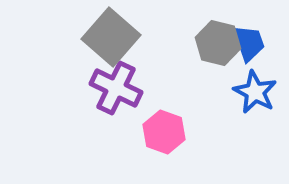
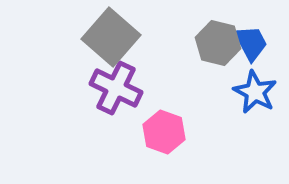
blue trapezoid: moved 2 px right; rotated 9 degrees counterclockwise
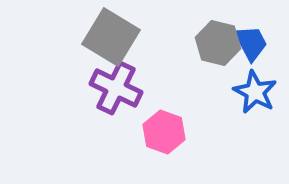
gray square: rotated 10 degrees counterclockwise
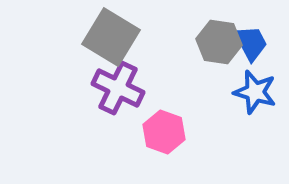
gray hexagon: moved 1 px right, 1 px up; rotated 6 degrees counterclockwise
purple cross: moved 2 px right
blue star: rotated 12 degrees counterclockwise
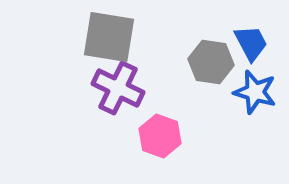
gray square: moved 2 px left; rotated 22 degrees counterclockwise
gray hexagon: moved 8 px left, 20 px down
pink hexagon: moved 4 px left, 4 px down
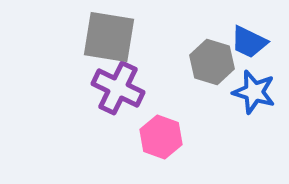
blue trapezoid: moved 2 px left, 1 px up; rotated 144 degrees clockwise
gray hexagon: moved 1 px right; rotated 9 degrees clockwise
blue star: moved 1 px left
pink hexagon: moved 1 px right, 1 px down
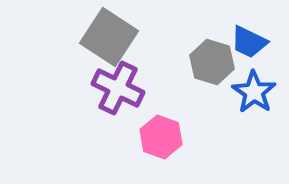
gray square: rotated 24 degrees clockwise
blue star: rotated 18 degrees clockwise
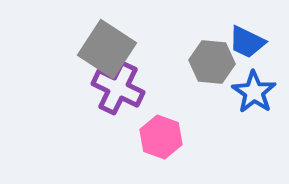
gray square: moved 2 px left, 12 px down
blue trapezoid: moved 2 px left
gray hexagon: rotated 12 degrees counterclockwise
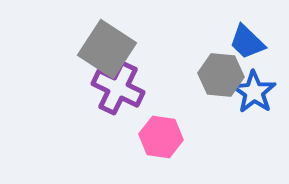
blue trapezoid: rotated 18 degrees clockwise
gray hexagon: moved 9 px right, 13 px down
pink hexagon: rotated 12 degrees counterclockwise
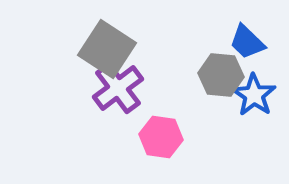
purple cross: rotated 27 degrees clockwise
blue star: moved 3 px down
